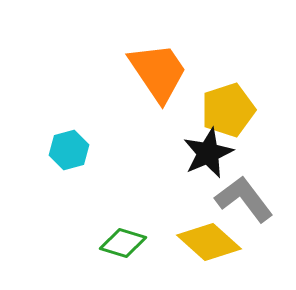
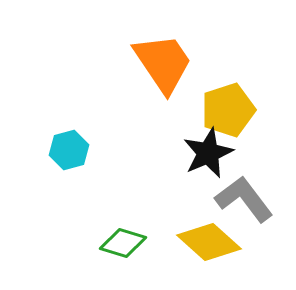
orange trapezoid: moved 5 px right, 9 px up
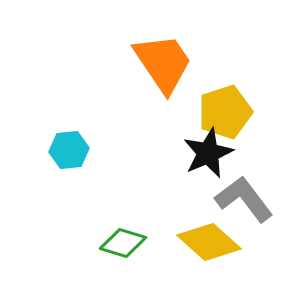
yellow pentagon: moved 3 px left, 2 px down
cyan hexagon: rotated 9 degrees clockwise
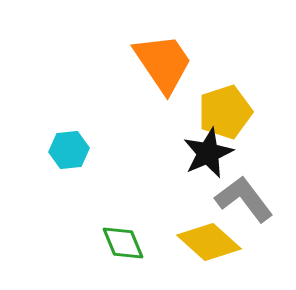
green diamond: rotated 51 degrees clockwise
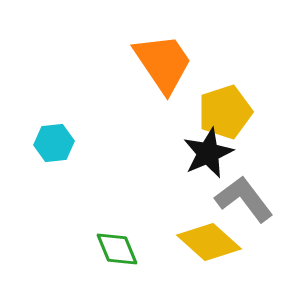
cyan hexagon: moved 15 px left, 7 px up
green diamond: moved 6 px left, 6 px down
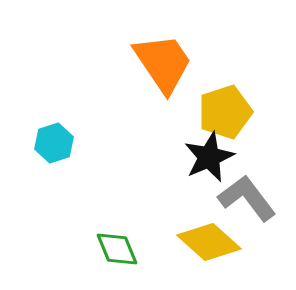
cyan hexagon: rotated 12 degrees counterclockwise
black star: moved 1 px right, 4 px down
gray L-shape: moved 3 px right, 1 px up
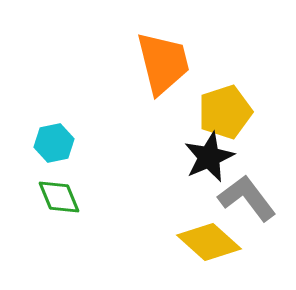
orange trapezoid: rotated 20 degrees clockwise
cyan hexagon: rotated 6 degrees clockwise
green diamond: moved 58 px left, 52 px up
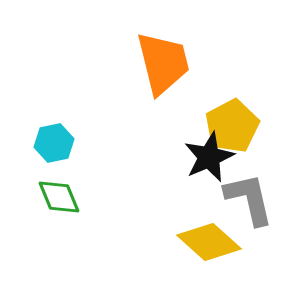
yellow pentagon: moved 7 px right, 14 px down; rotated 10 degrees counterclockwise
gray L-shape: moved 2 px right, 1 px down; rotated 24 degrees clockwise
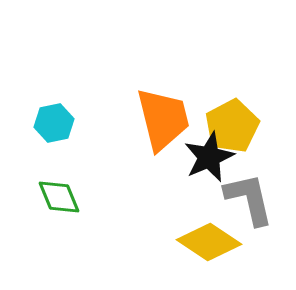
orange trapezoid: moved 56 px down
cyan hexagon: moved 20 px up
yellow diamond: rotated 8 degrees counterclockwise
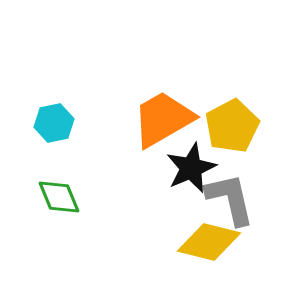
orange trapezoid: rotated 106 degrees counterclockwise
black star: moved 18 px left, 11 px down
gray L-shape: moved 19 px left
yellow diamond: rotated 20 degrees counterclockwise
